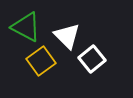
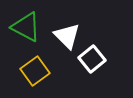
yellow square: moved 6 px left, 10 px down
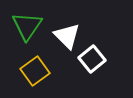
green triangle: moved 1 px right, 1 px up; rotated 36 degrees clockwise
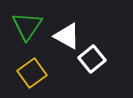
white triangle: rotated 16 degrees counterclockwise
yellow square: moved 3 px left, 2 px down
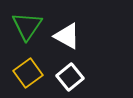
white square: moved 22 px left, 18 px down
yellow square: moved 4 px left
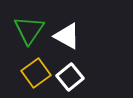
green triangle: moved 2 px right, 4 px down
yellow square: moved 8 px right
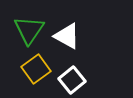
yellow square: moved 4 px up
white square: moved 2 px right, 3 px down
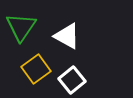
green triangle: moved 8 px left, 3 px up
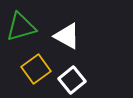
green triangle: rotated 40 degrees clockwise
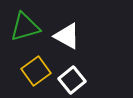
green triangle: moved 4 px right
yellow square: moved 2 px down
